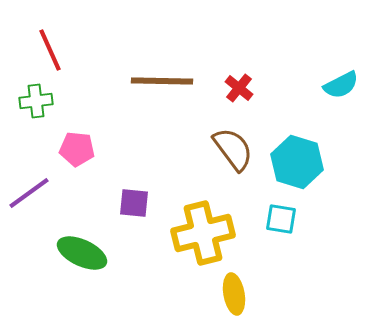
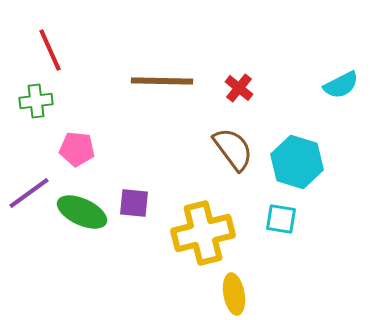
green ellipse: moved 41 px up
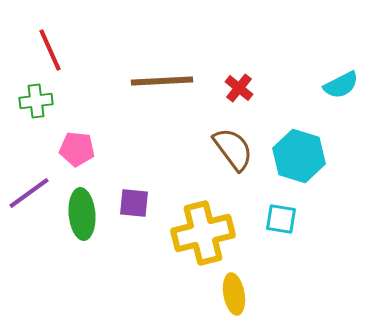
brown line: rotated 4 degrees counterclockwise
cyan hexagon: moved 2 px right, 6 px up
green ellipse: moved 2 px down; rotated 60 degrees clockwise
